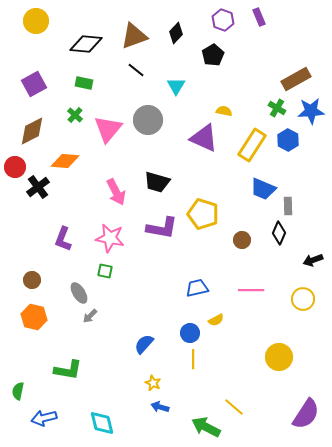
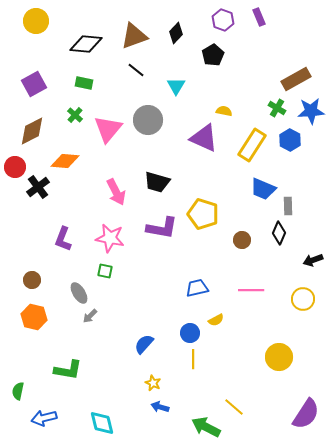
blue hexagon at (288, 140): moved 2 px right
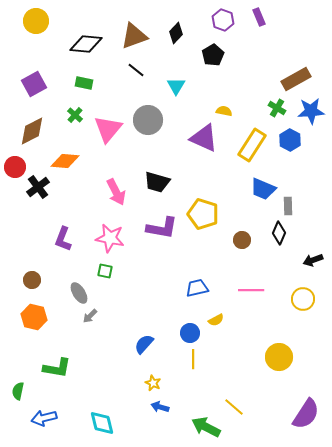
green L-shape at (68, 370): moved 11 px left, 2 px up
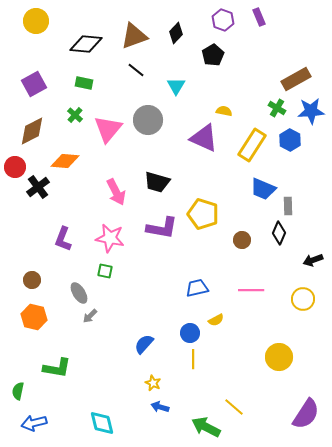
blue arrow at (44, 418): moved 10 px left, 5 px down
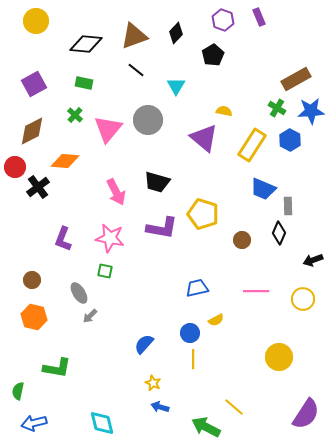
purple triangle at (204, 138): rotated 16 degrees clockwise
pink line at (251, 290): moved 5 px right, 1 px down
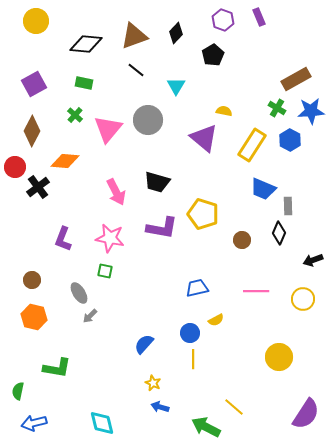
brown diamond at (32, 131): rotated 36 degrees counterclockwise
